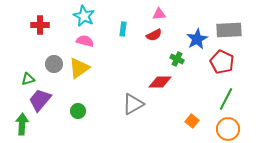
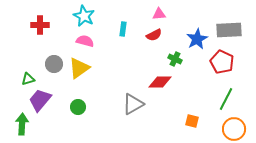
green cross: moved 2 px left
green circle: moved 4 px up
orange square: rotated 24 degrees counterclockwise
orange circle: moved 6 px right
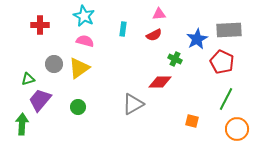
orange circle: moved 3 px right
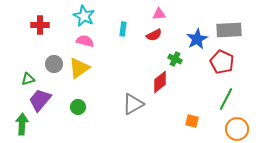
red diamond: rotated 40 degrees counterclockwise
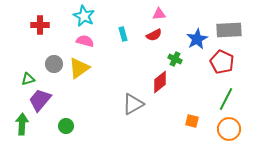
cyan rectangle: moved 5 px down; rotated 24 degrees counterclockwise
green circle: moved 12 px left, 19 px down
orange circle: moved 8 px left
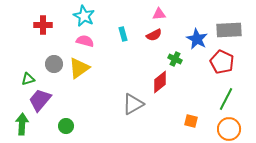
red cross: moved 3 px right
blue star: rotated 15 degrees counterclockwise
orange square: moved 1 px left
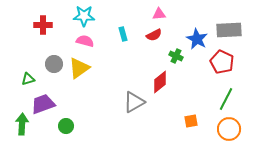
cyan star: rotated 25 degrees counterclockwise
green cross: moved 1 px right, 3 px up
purple trapezoid: moved 3 px right, 4 px down; rotated 30 degrees clockwise
gray triangle: moved 1 px right, 2 px up
orange square: rotated 24 degrees counterclockwise
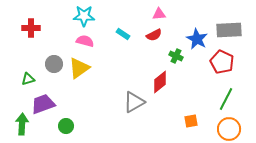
red cross: moved 12 px left, 3 px down
cyan rectangle: rotated 40 degrees counterclockwise
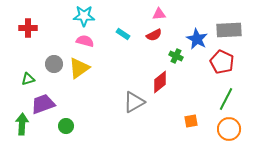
red cross: moved 3 px left
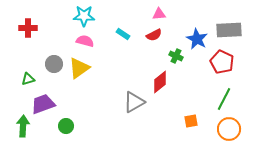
green line: moved 2 px left
green arrow: moved 1 px right, 2 px down
